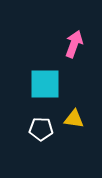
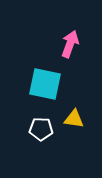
pink arrow: moved 4 px left
cyan square: rotated 12 degrees clockwise
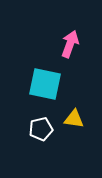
white pentagon: rotated 15 degrees counterclockwise
